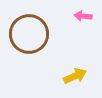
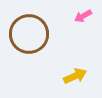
pink arrow: rotated 36 degrees counterclockwise
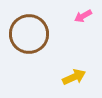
yellow arrow: moved 1 px left, 1 px down
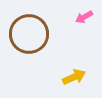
pink arrow: moved 1 px right, 1 px down
